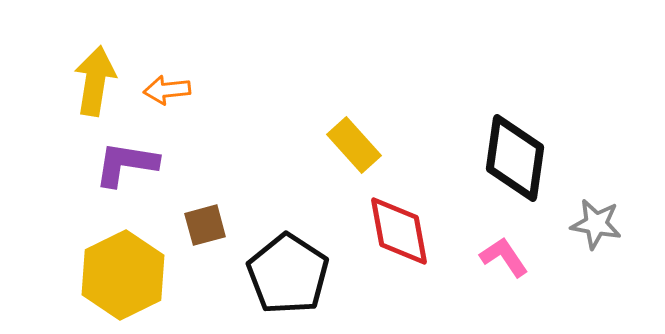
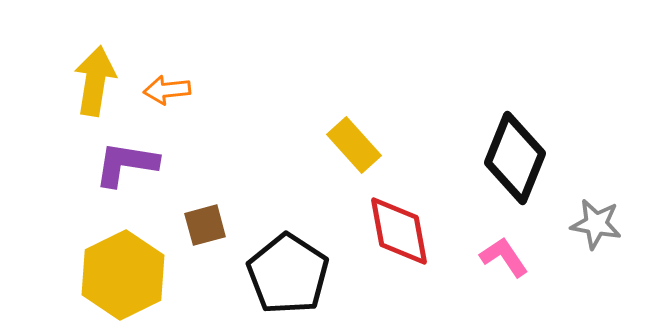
black diamond: rotated 14 degrees clockwise
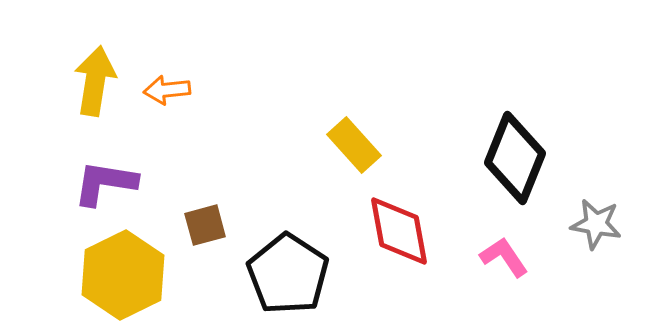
purple L-shape: moved 21 px left, 19 px down
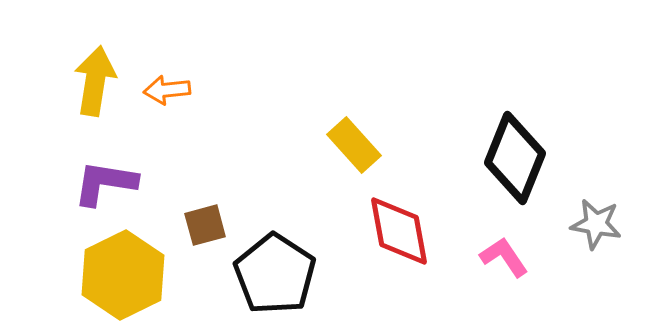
black pentagon: moved 13 px left
